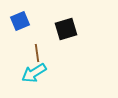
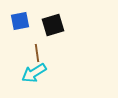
blue square: rotated 12 degrees clockwise
black square: moved 13 px left, 4 px up
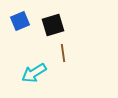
blue square: rotated 12 degrees counterclockwise
brown line: moved 26 px right
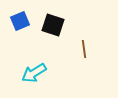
black square: rotated 35 degrees clockwise
brown line: moved 21 px right, 4 px up
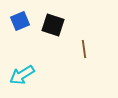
cyan arrow: moved 12 px left, 2 px down
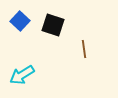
blue square: rotated 24 degrees counterclockwise
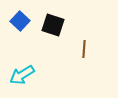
brown line: rotated 12 degrees clockwise
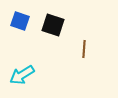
blue square: rotated 24 degrees counterclockwise
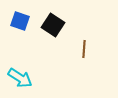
black square: rotated 15 degrees clockwise
cyan arrow: moved 2 px left, 3 px down; rotated 115 degrees counterclockwise
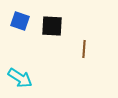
black square: moved 1 px left, 1 px down; rotated 30 degrees counterclockwise
